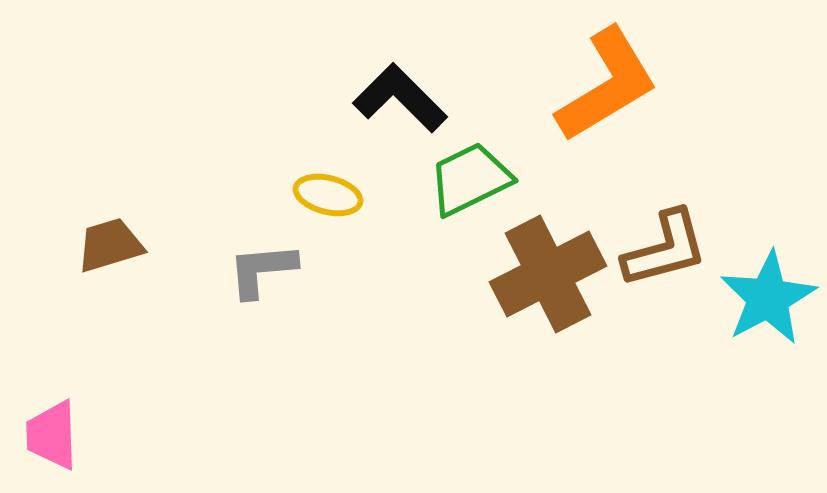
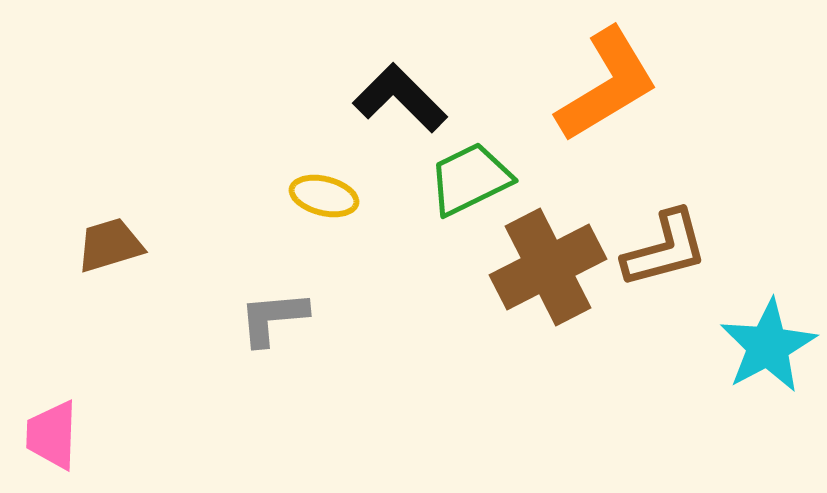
yellow ellipse: moved 4 px left, 1 px down
gray L-shape: moved 11 px right, 48 px down
brown cross: moved 7 px up
cyan star: moved 48 px down
pink trapezoid: rotated 4 degrees clockwise
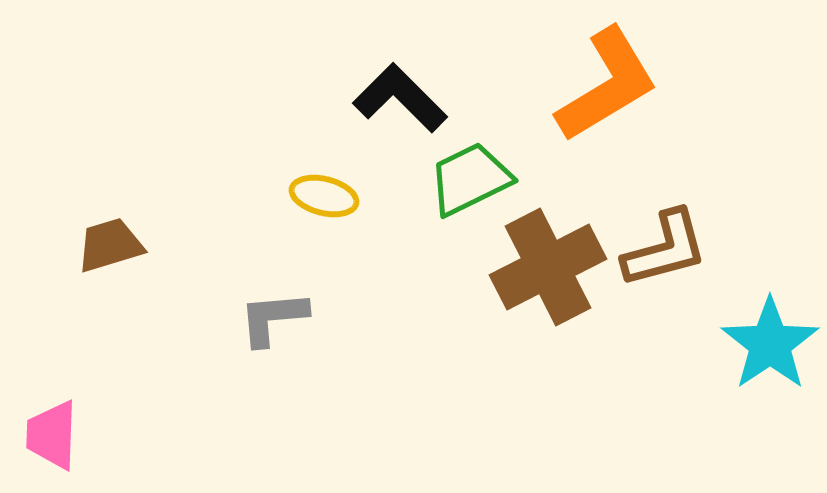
cyan star: moved 2 px right, 2 px up; rotated 6 degrees counterclockwise
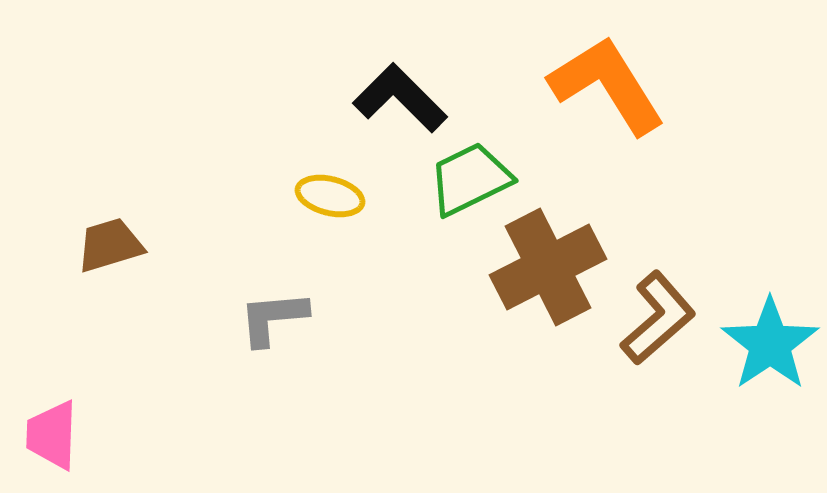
orange L-shape: rotated 91 degrees counterclockwise
yellow ellipse: moved 6 px right
brown L-shape: moved 7 px left, 69 px down; rotated 26 degrees counterclockwise
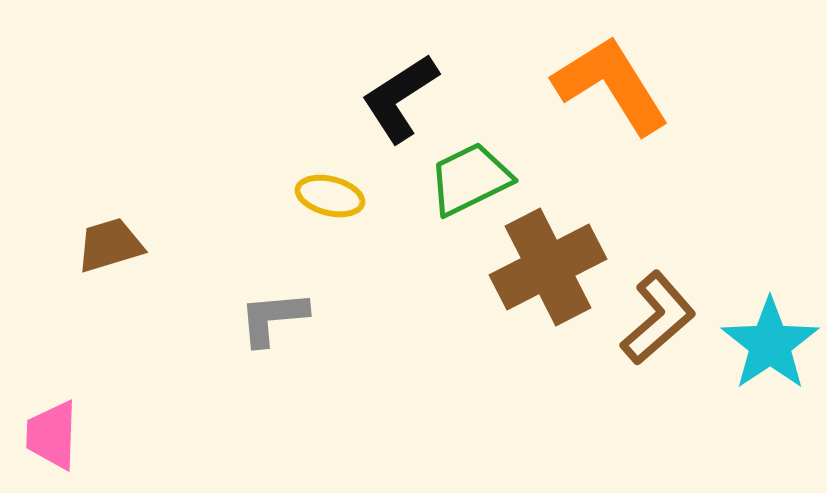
orange L-shape: moved 4 px right
black L-shape: rotated 78 degrees counterclockwise
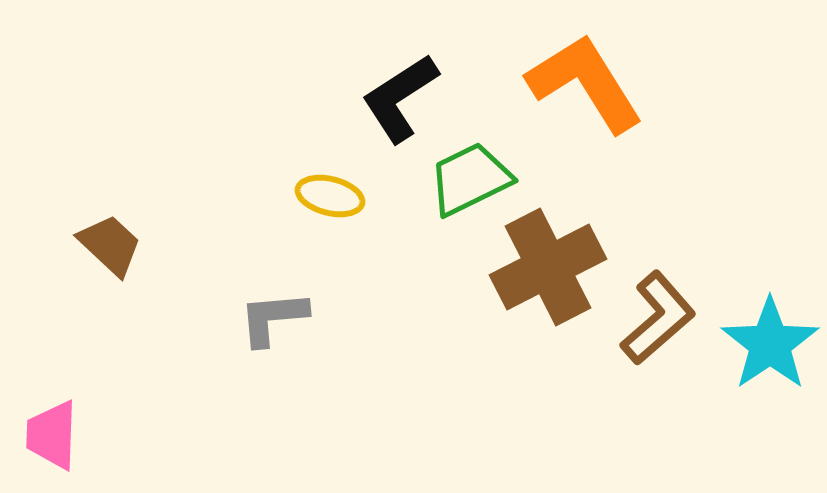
orange L-shape: moved 26 px left, 2 px up
brown trapezoid: rotated 60 degrees clockwise
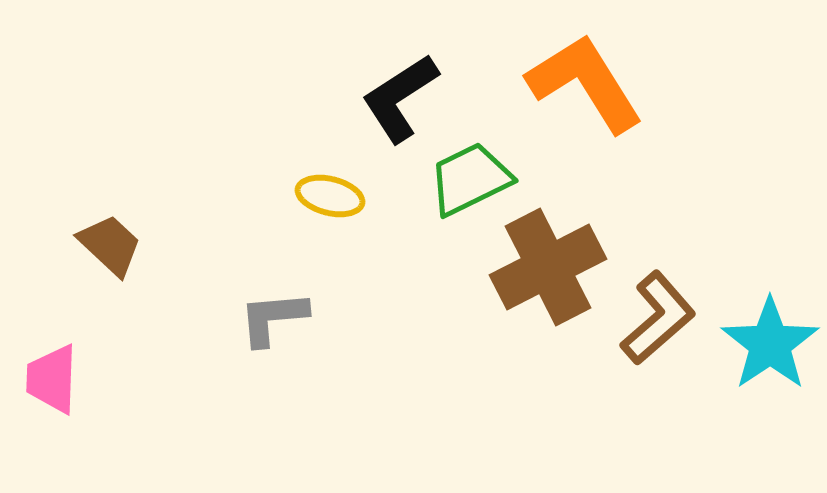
pink trapezoid: moved 56 px up
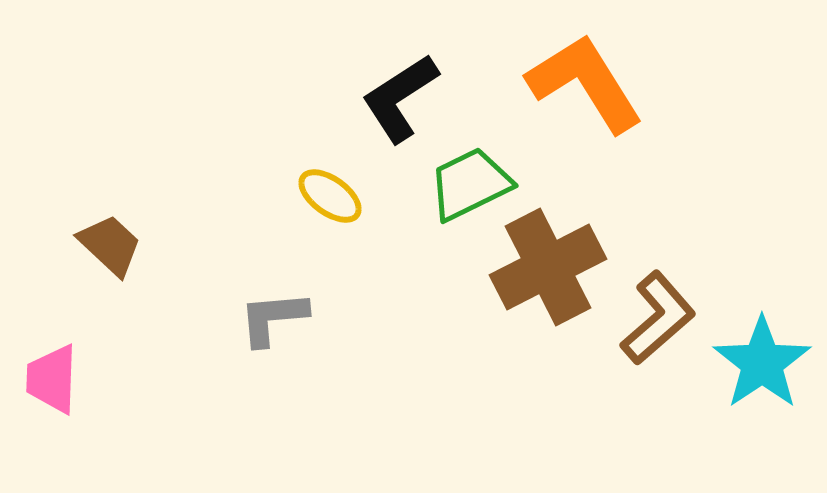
green trapezoid: moved 5 px down
yellow ellipse: rotated 22 degrees clockwise
cyan star: moved 8 px left, 19 px down
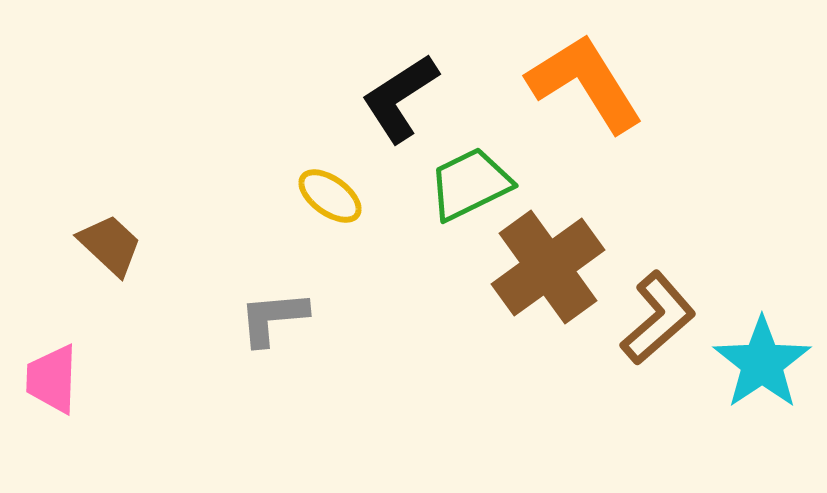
brown cross: rotated 9 degrees counterclockwise
